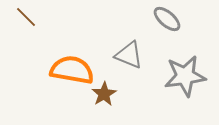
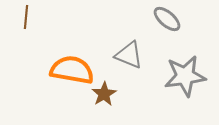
brown line: rotated 50 degrees clockwise
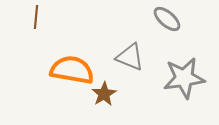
brown line: moved 10 px right
gray triangle: moved 1 px right, 2 px down
gray star: moved 1 px left, 2 px down
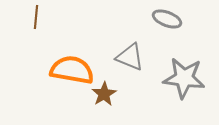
gray ellipse: rotated 20 degrees counterclockwise
gray star: rotated 15 degrees clockwise
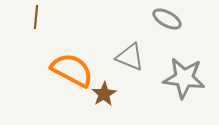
gray ellipse: rotated 8 degrees clockwise
orange semicircle: rotated 18 degrees clockwise
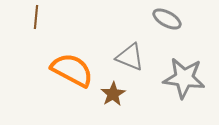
brown star: moved 9 px right
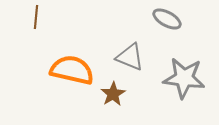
orange semicircle: rotated 15 degrees counterclockwise
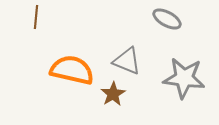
gray triangle: moved 3 px left, 4 px down
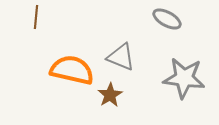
gray triangle: moved 6 px left, 4 px up
brown star: moved 3 px left, 1 px down
